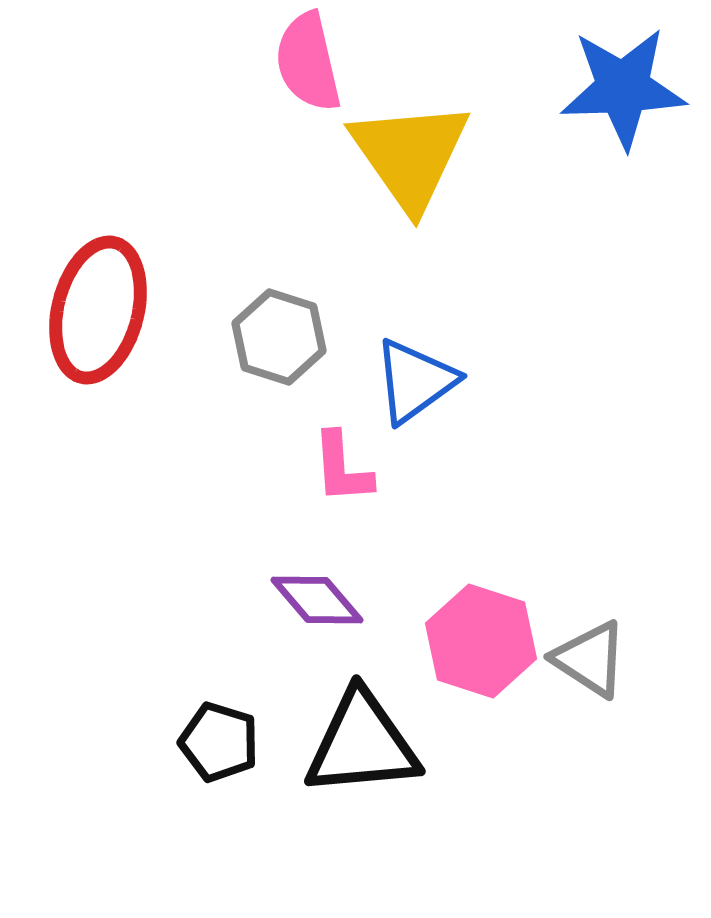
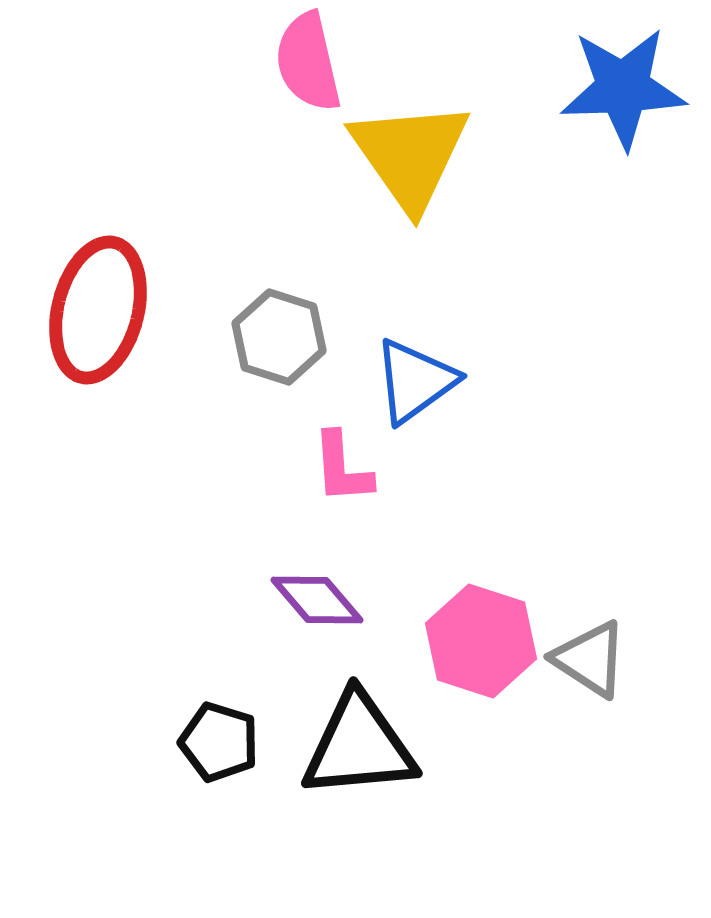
black triangle: moved 3 px left, 2 px down
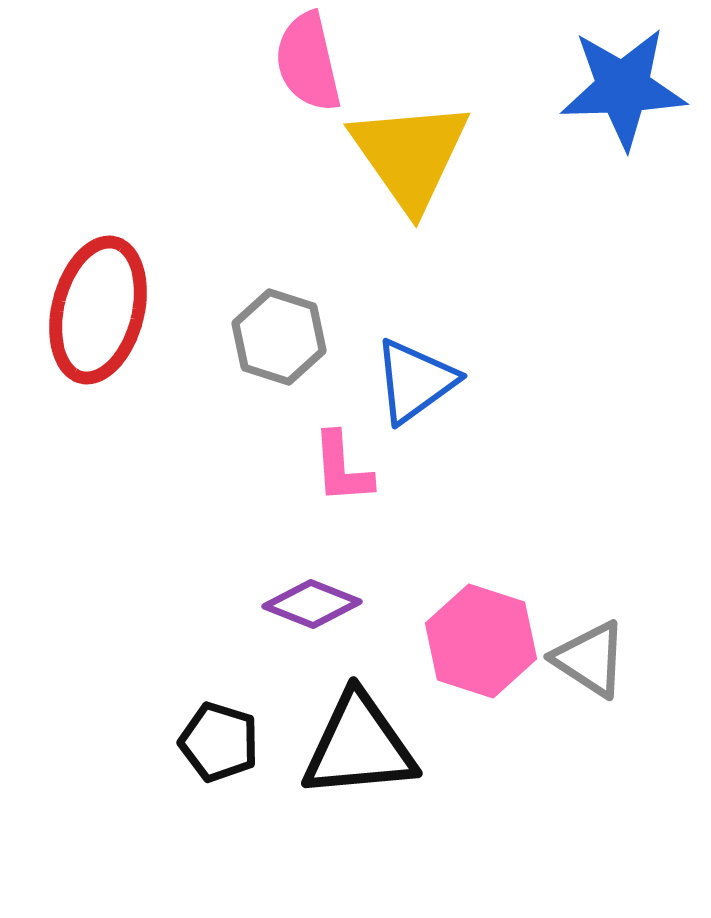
purple diamond: moved 5 px left, 4 px down; rotated 28 degrees counterclockwise
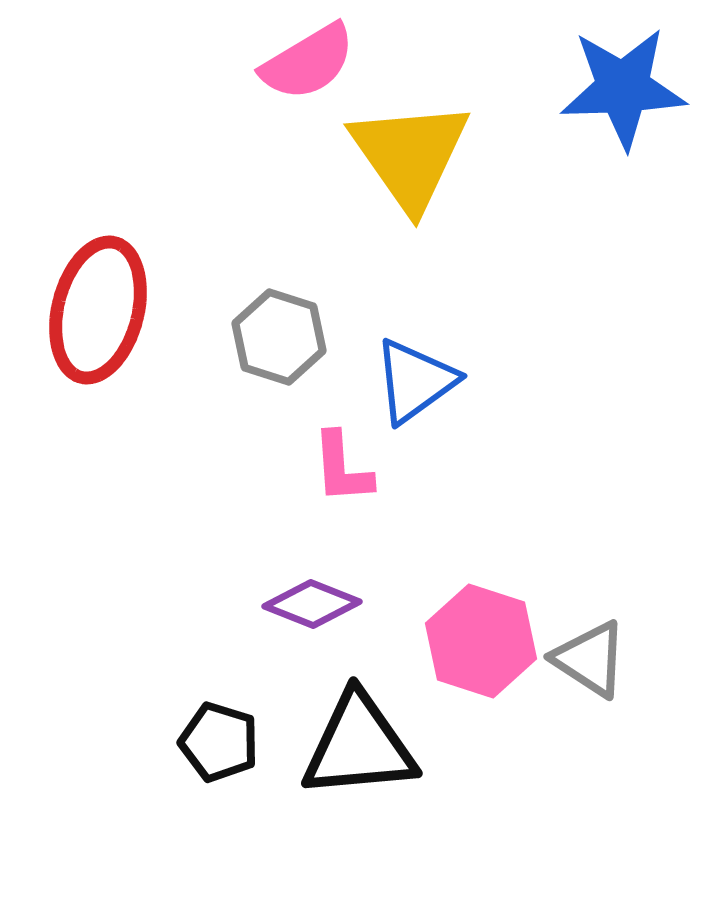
pink semicircle: rotated 108 degrees counterclockwise
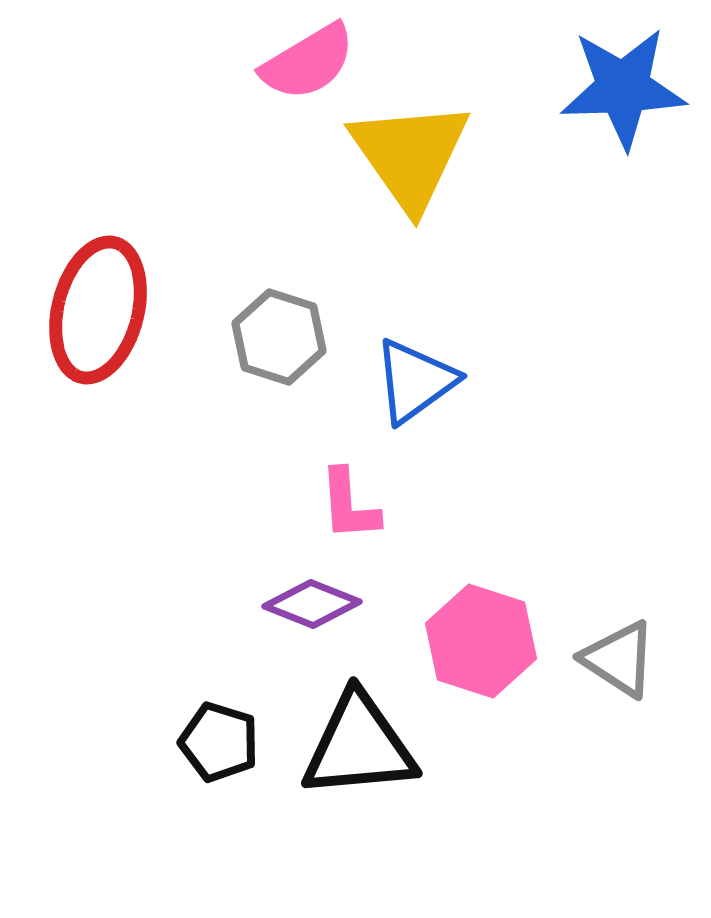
pink L-shape: moved 7 px right, 37 px down
gray triangle: moved 29 px right
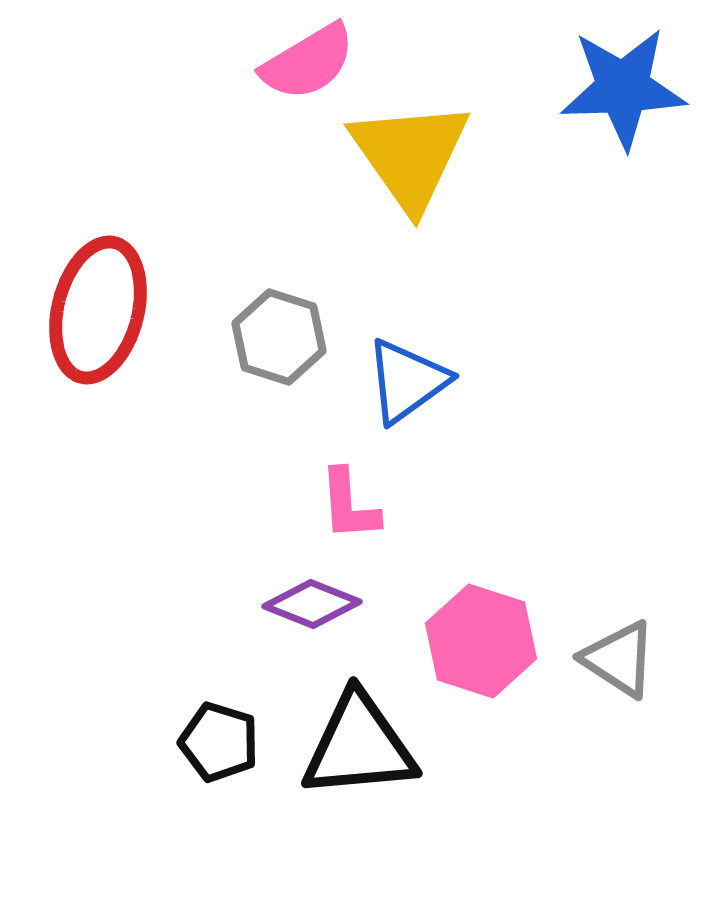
blue triangle: moved 8 px left
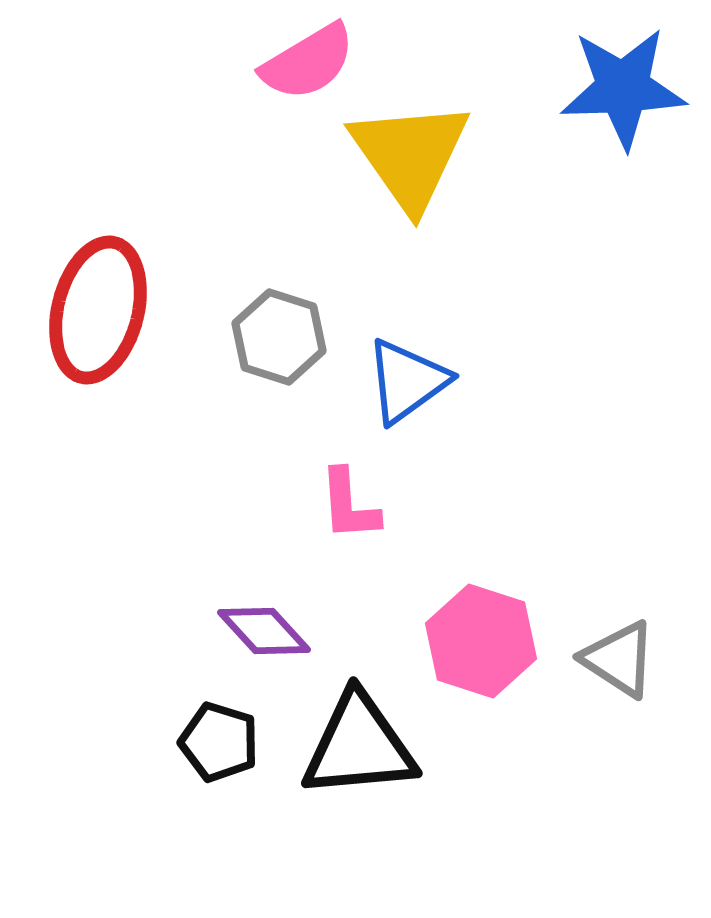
purple diamond: moved 48 px left, 27 px down; rotated 26 degrees clockwise
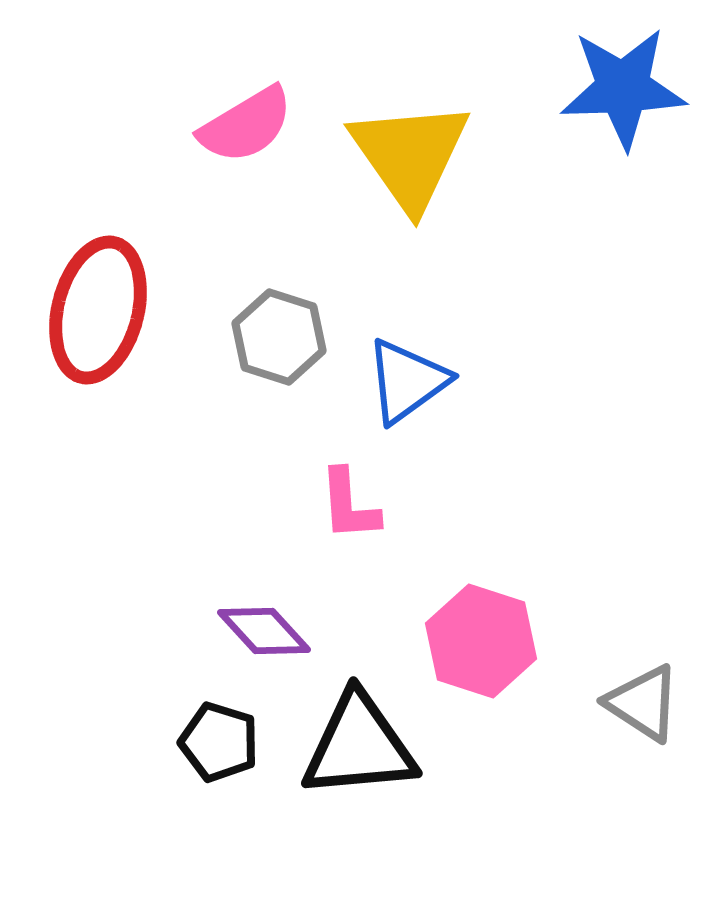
pink semicircle: moved 62 px left, 63 px down
gray triangle: moved 24 px right, 44 px down
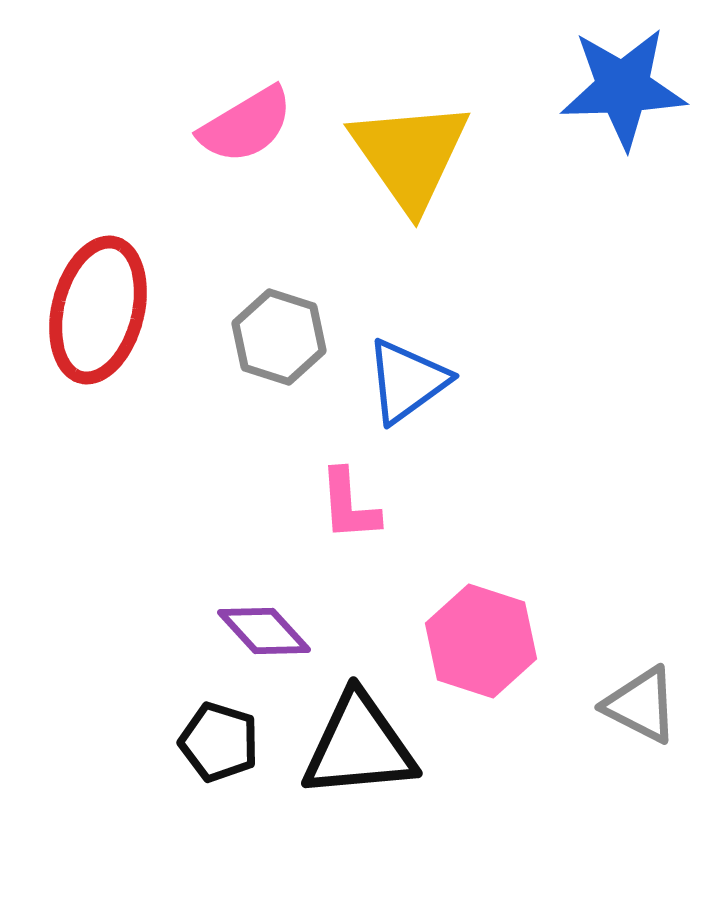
gray triangle: moved 2 px left, 2 px down; rotated 6 degrees counterclockwise
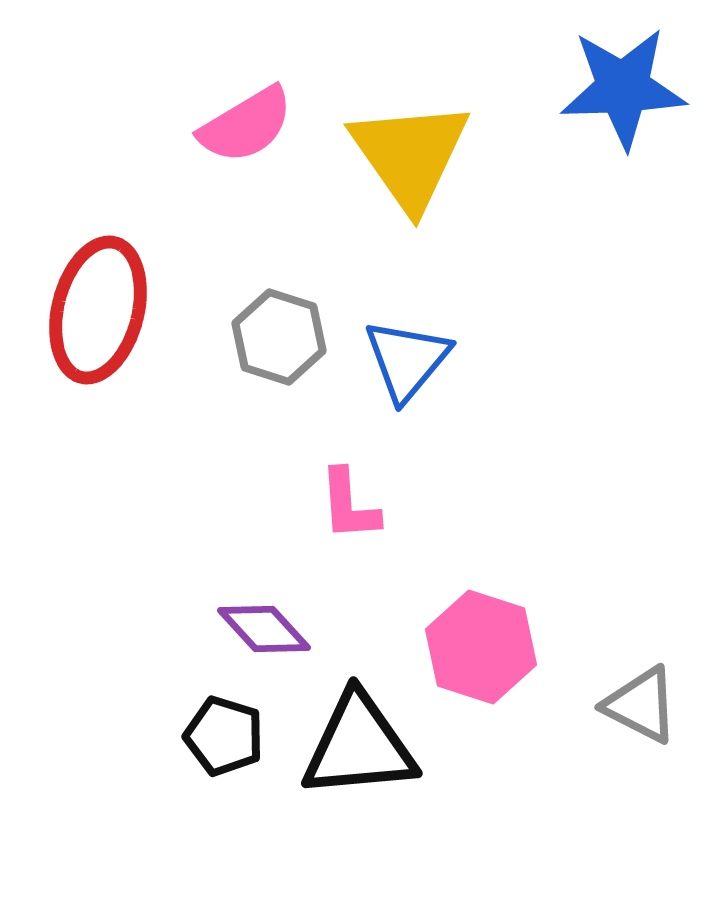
blue triangle: moved 21 px up; rotated 14 degrees counterclockwise
purple diamond: moved 2 px up
pink hexagon: moved 6 px down
black pentagon: moved 5 px right, 6 px up
